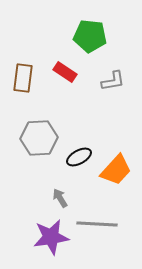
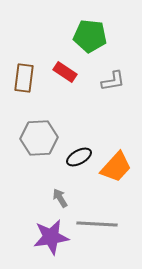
brown rectangle: moved 1 px right
orange trapezoid: moved 3 px up
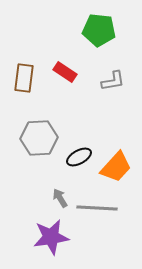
green pentagon: moved 9 px right, 6 px up
gray line: moved 16 px up
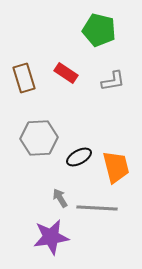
green pentagon: rotated 8 degrees clockwise
red rectangle: moved 1 px right, 1 px down
brown rectangle: rotated 24 degrees counterclockwise
orange trapezoid: rotated 56 degrees counterclockwise
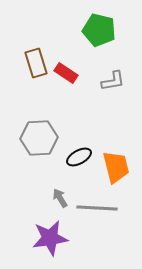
brown rectangle: moved 12 px right, 15 px up
purple star: moved 1 px left, 1 px down
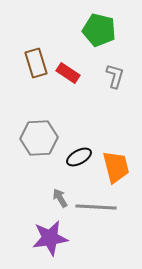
red rectangle: moved 2 px right
gray L-shape: moved 2 px right, 5 px up; rotated 65 degrees counterclockwise
gray line: moved 1 px left, 1 px up
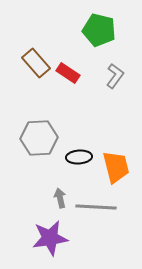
brown rectangle: rotated 24 degrees counterclockwise
gray L-shape: rotated 20 degrees clockwise
black ellipse: rotated 25 degrees clockwise
gray arrow: rotated 18 degrees clockwise
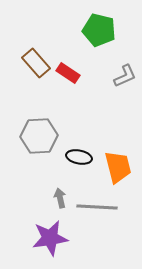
gray L-shape: moved 10 px right; rotated 30 degrees clockwise
gray hexagon: moved 2 px up
black ellipse: rotated 15 degrees clockwise
orange trapezoid: moved 2 px right
gray line: moved 1 px right
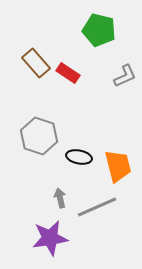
gray hexagon: rotated 21 degrees clockwise
orange trapezoid: moved 1 px up
gray line: rotated 27 degrees counterclockwise
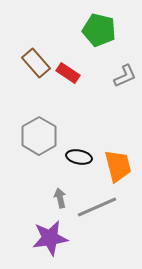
gray hexagon: rotated 12 degrees clockwise
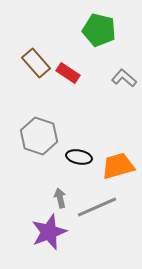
gray L-shape: moved 1 px left, 2 px down; rotated 115 degrees counterclockwise
gray hexagon: rotated 12 degrees counterclockwise
orange trapezoid: rotated 92 degrees counterclockwise
purple star: moved 1 px left, 6 px up; rotated 12 degrees counterclockwise
